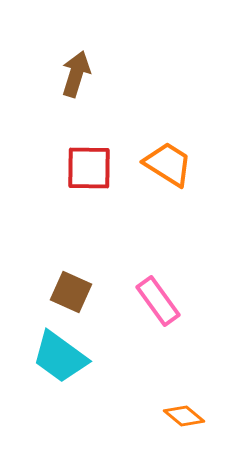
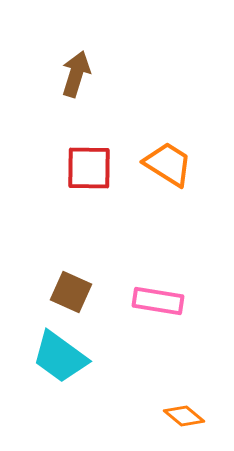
pink rectangle: rotated 45 degrees counterclockwise
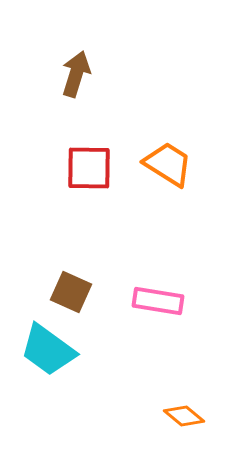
cyan trapezoid: moved 12 px left, 7 px up
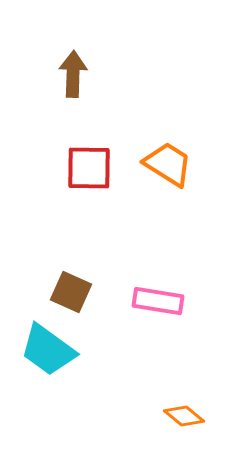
brown arrow: moved 3 px left; rotated 15 degrees counterclockwise
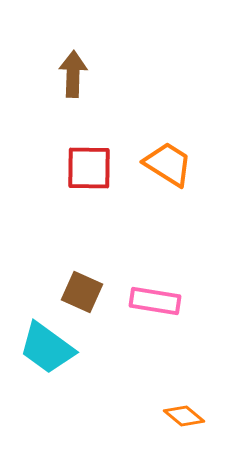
brown square: moved 11 px right
pink rectangle: moved 3 px left
cyan trapezoid: moved 1 px left, 2 px up
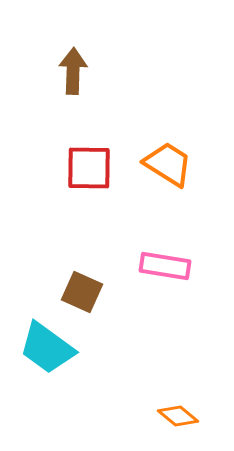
brown arrow: moved 3 px up
pink rectangle: moved 10 px right, 35 px up
orange diamond: moved 6 px left
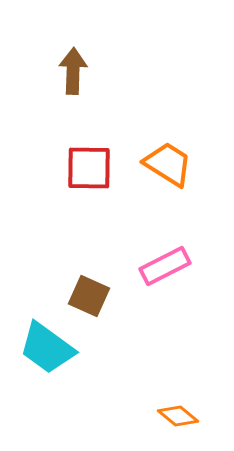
pink rectangle: rotated 36 degrees counterclockwise
brown square: moved 7 px right, 4 px down
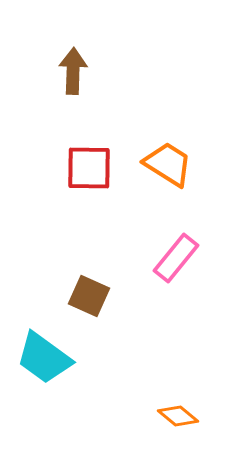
pink rectangle: moved 11 px right, 8 px up; rotated 24 degrees counterclockwise
cyan trapezoid: moved 3 px left, 10 px down
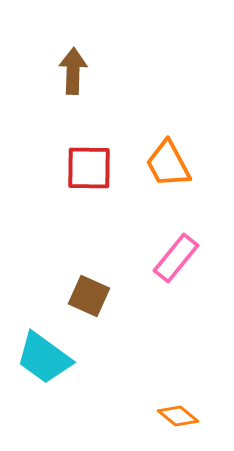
orange trapezoid: rotated 150 degrees counterclockwise
